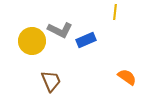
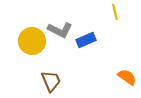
yellow line: rotated 21 degrees counterclockwise
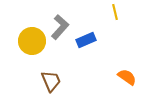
gray L-shape: moved 3 px up; rotated 75 degrees counterclockwise
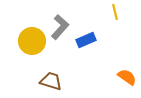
brown trapezoid: rotated 50 degrees counterclockwise
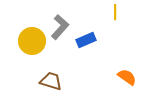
yellow line: rotated 14 degrees clockwise
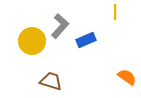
gray L-shape: moved 1 px up
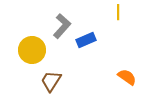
yellow line: moved 3 px right
gray L-shape: moved 2 px right
yellow circle: moved 9 px down
brown trapezoid: rotated 75 degrees counterclockwise
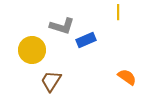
gray L-shape: rotated 65 degrees clockwise
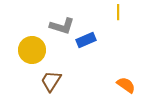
orange semicircle: moved 1 px left, 8 px down
